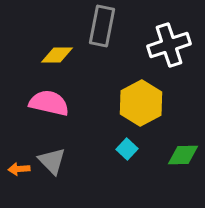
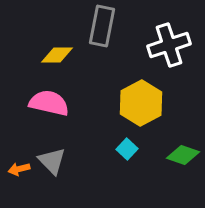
green diamond: rotated 20 degrees clockwise
orange arrow: rotated 10 degrees counterclockwise
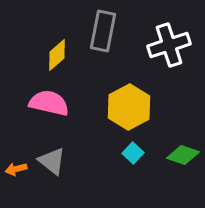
gray rectangle: moved 1 px right, 5 px down
yellow diamond: rotated 40 degrees counterclockwise
yellow hexagon: moved 12 px left, 4 px down
cyan square: moved 6 px right, 4 px down
gray triangle: rotated 8 degrees counterclockwise
orange arrow: moved 3 px left
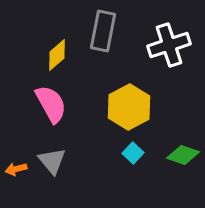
pink semicircle: moved 2 px right, 1 px down; rotated 48 degrees clockwise
gray triangle: rotated 12 degrees clockwise
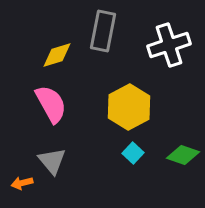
yellow diamond: rotated 24 degrees clockwise
orange arrow: moved 6 px right, 14 px down
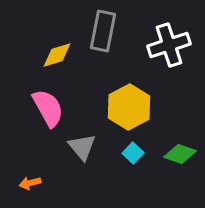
pink semicircle: moved 3 px left, 4 px down
green diamond: moved 3 px left, 1 px up
gray triangle: moved 30 px right, 14 px up
orange arrow: moved 8 px right
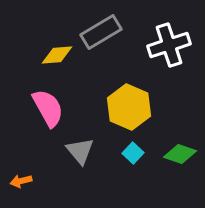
gray rectangle: moved 2 px left, 1 px down; rotated 48 degrees clockwise
yellow diamond: rotated 12 degrees clockwise
yellow hexagon: rotated 9 degrees counterclockwise
gray triangle: moved 2 px left, 4 px down
orange arrow: moved 9 px left, 2 px up
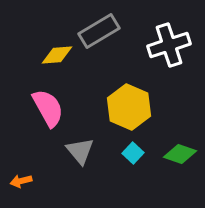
gray rectangle: moved 2 px left, 1 px up
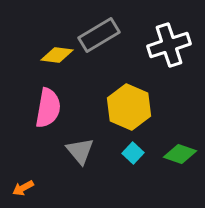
gray rectangle: moved 4 px down
yellow diamond: rotated 12 degrees clockwise
pink semicircle: rotated 39 degrees clockwise
orange arrow: moved 2 px right, 7 px down; rotated 15 degrees counterclockwise
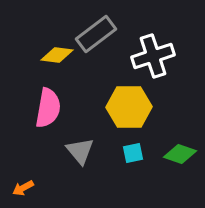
gray rectangle: moved 3 px left, 1 px up; rotated 6 degrees counterclockwise
white cross: moved 16 px left, 11 px down
yellow hexagon: rotated 24 degrees counterclockwise
cyan square: rotated 35 degrees clockwise
